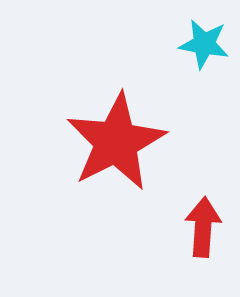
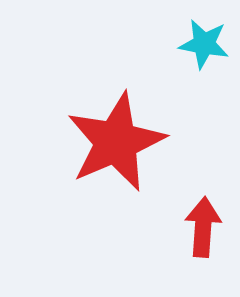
red star: rotated 4 degrees clockwise
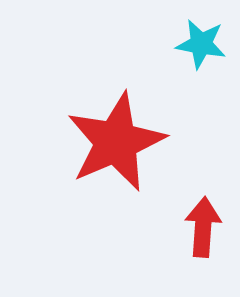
cyan star: moved 3 px left
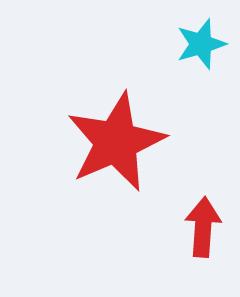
cyan star: rotated 27 degrees counterclockwise
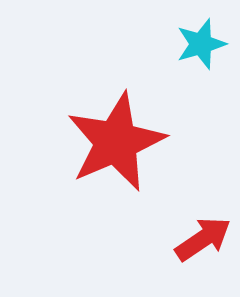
red arrow: moved 12 px down; rotated 52 degrees clockwise
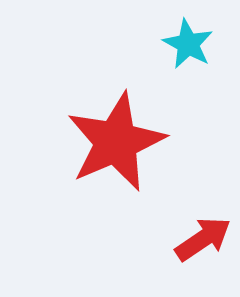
cyan star: moved 13 px left; rotated 27 degrees counterclockwise
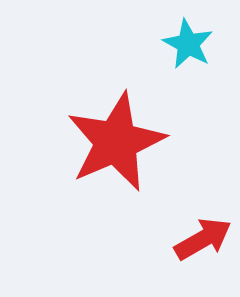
red arrow: rotated 4 degrees clockwise
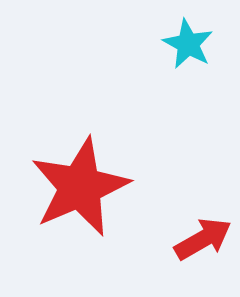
red star: moved 36 px left, 45 px down
